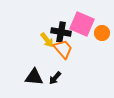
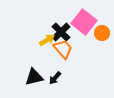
pink square: moved 2 px right, 2 px up; rotated 15 degrees clockwise
black cross: rotated 36 degrees clockwise
yellow arrow: rotated 84 degrees counterclockwise
black triangle: rotated 18 degrees counterclockwise
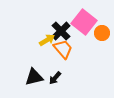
black cross: moved 1 px up
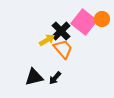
orange circle: moved 14 px up
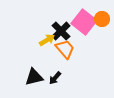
orange trapezoid: moved 2 px right
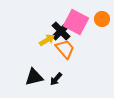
pink square: moved 8 px left; rotated 10 degrees counterclockwise
black arrow: moved 1 px right, 1 px down
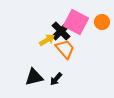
orange circle: moved 3 px down
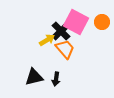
black arrow: rotated 32 degrees counterclockwise
